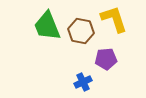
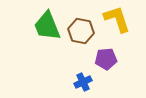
yellow L-shape: moved 3 px right
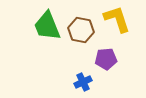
brown hexagon: moved 1 px up
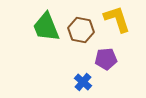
green trapezoid: moved 1 px left, 1 px down
blue cross: rotated 24 degrees counterclockwise
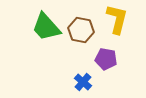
yellow L-shape: rotated 32 degrees clockwise
green trapezoid: rotated 20 degrees counterclockwise
purple pentagon: rotated 15 degrees clockwise
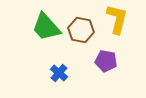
purple pentagon: moved 2 px down
blue cross: moved 24 px left, 9 px up
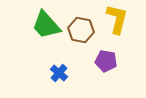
green trapezoid: moved 2 px up
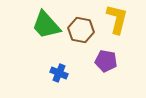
blue cross: rotated 18 degrees counterclockwise
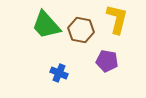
purple pentagon: moved 1 px right
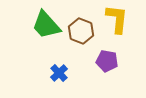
yellow L-shape: rotated 8 degrees counterclockwise
brown hexagon: moved 1 px down; rotated 10 degrees clockwise
blue cross: rotated 24 degrees clockwise
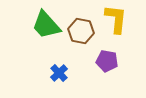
yellow L-shape: moved 1 px left
brown hexagon: rotated 10 degrees counterclockwise
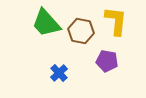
yellow L-shape: moved 2 px down
green trapezoid: moved 2 px up
